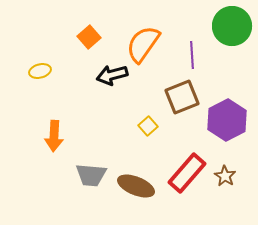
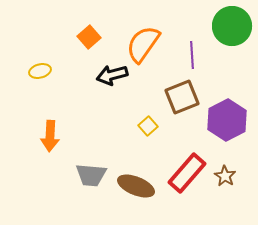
orange arrow: moved 4 px left
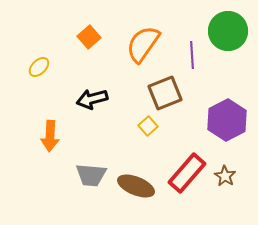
green circle: moved 4 px left, 5 px down
yellow ellipse: moved 1 px left, 4 px up; rotated 30 degrees counterclockwise
black arrow: moved 20 px left, 24 px down
brown square: moved 17 px left, 4 px up
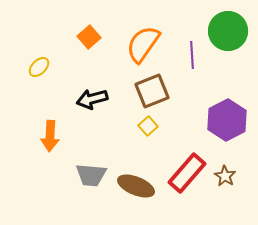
brown square: moved 13 px left, 2 px up
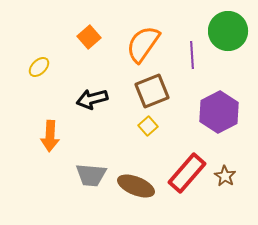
purple hexagon: moved 8 px left, 8 px up
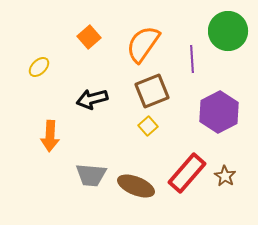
purple line: moved 4 px down
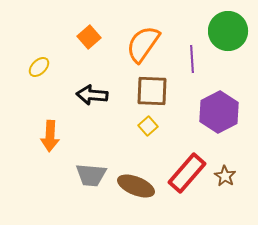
brown square: rotated 24 degrees clockwise
black arrow: moved 4 px up; rotated 20 degrees clockwise
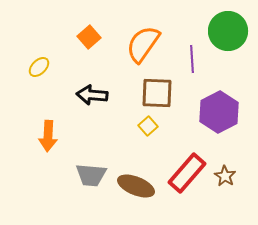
brown square: moved 5 px right, 2 px down
orange arrow: moved 2 px left
